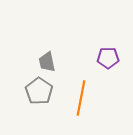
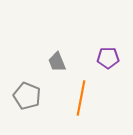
gray trapezoid: moved 10 px right; rotated 10 degrees counterclockwise
gray pentagon: moved 12 px left, 5 px down; rotated 12 degrees counterclockwise
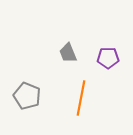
gray trapezoid: moved 11 px right, 9 px up
